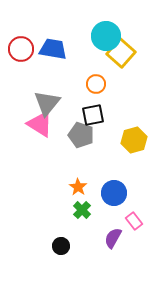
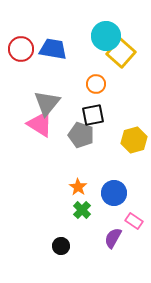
pink rectangle: rotated 18 degrees counterclockwise
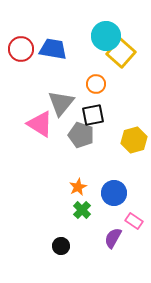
gray triangle: moved 14 px right
orange star: rotated 12 degrees clockwise
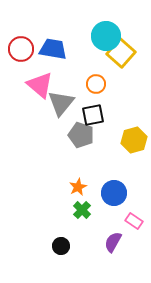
pink triangle: moved 39 px up; rotated 8 degrees clockwise
purple semicircle: moved 4 px down
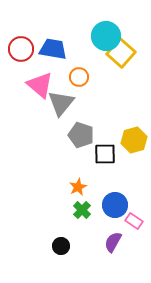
orange circle: moved 17 px left, 7 px up
black square: moved 12 px right, 39 px down; rotated 10 degrees clockwise
blue circle: moved 1 px right, 12 px down
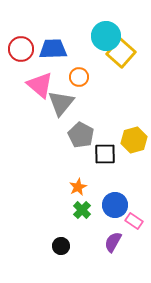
blue trapezoid: rotated 12 degrees counterclockwise
gray pentagon: rotated 10 degrees clockwise
